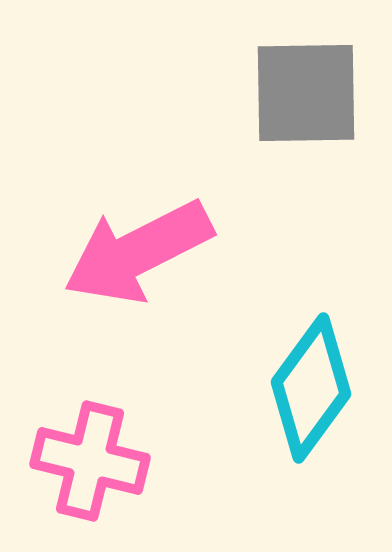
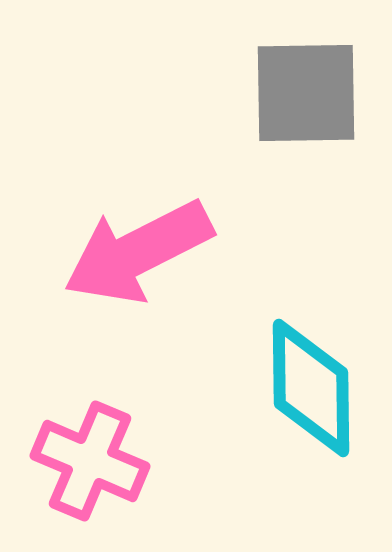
cyan diamond: rotated 37 degrees counterclockwise
pink cross: rotated 9 degrees clockwise
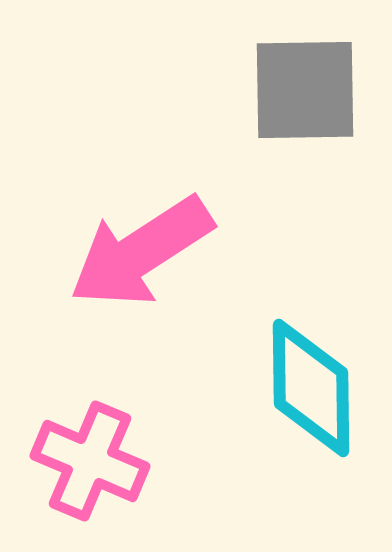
gray square: moved 1 px left, 3 px up
pink arrow: moved 3 px right; rotated 6 degrees counterclockwise
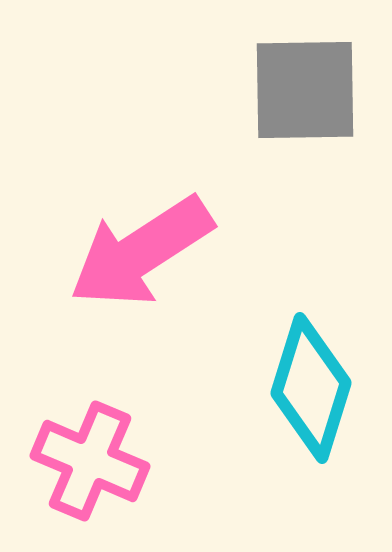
cyan diamond: rotated 18 degrees clockwise
